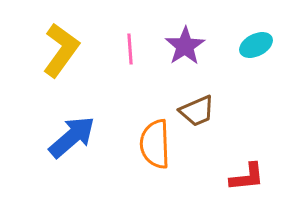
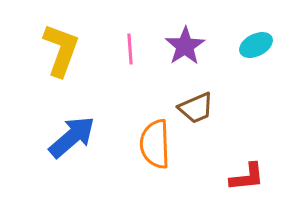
yellow L-shape: rotated 16 degrees counterclockwise
brown trapezoid: moved 1 px left, 3 px up
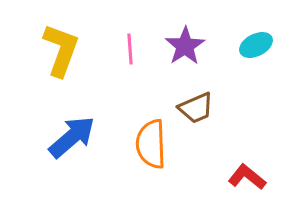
orange semicircle: moved 4 px left
red L-shape: rotated 135 degrees counterclockwise
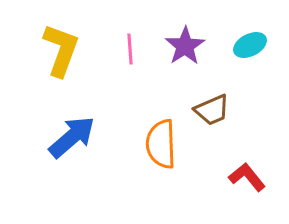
cyan ellipse: moved 6 px left
brown trapezoid: moved 16 px right, 2 px down
orange semicircle: moved 10 px right
red L-shape: rotated 12 degrees clockwise
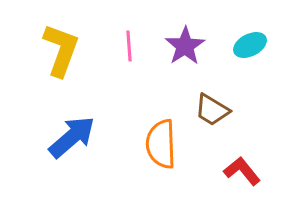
pink line: moved 1 px left, 3 px up
brown trapezoid: rotated 54 degrees clockwise
red L-shape: moved 5 px left, 6 px up
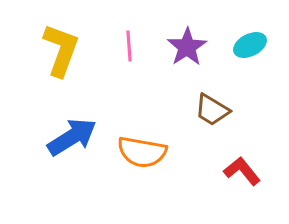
purple star: moved 2 px right, 1 px down
blue arrow: rotated 9 degrees clockwise
orange semicircle: moved 19 px left, 8 px down; rotated 78 degrees counterclockwise
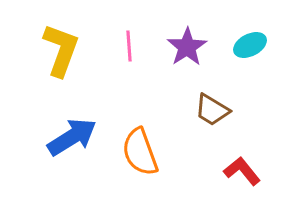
orange semicircle: moved 2 px left; rotated 60 degrees clockwise
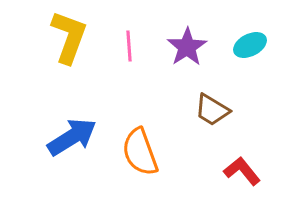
yellow L-shape: moved 8 px right, 13 px up
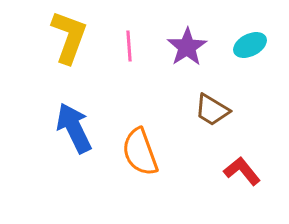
blue arrow: moved 2 px right, 9 px up; rotated 84 degrees counterclockwise
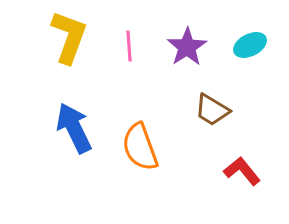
orange semicircle: moved 5 px up
